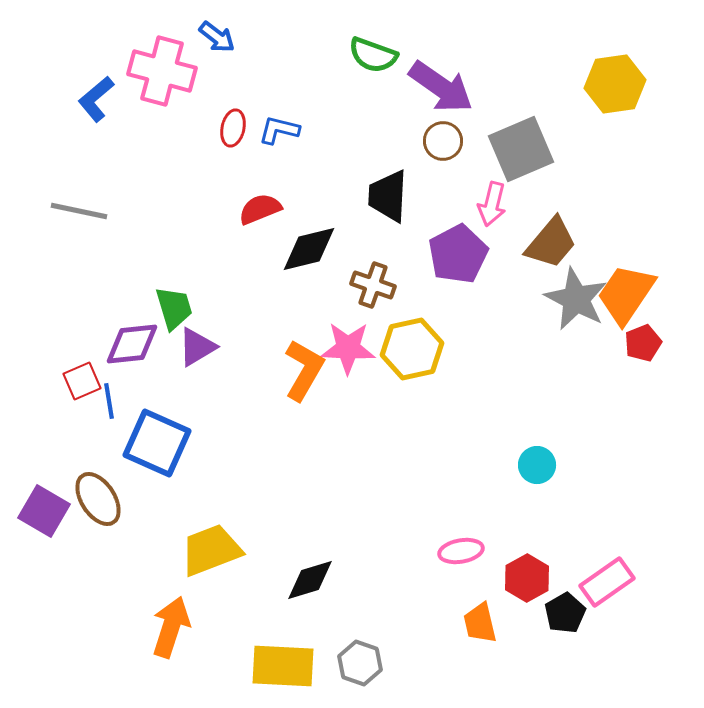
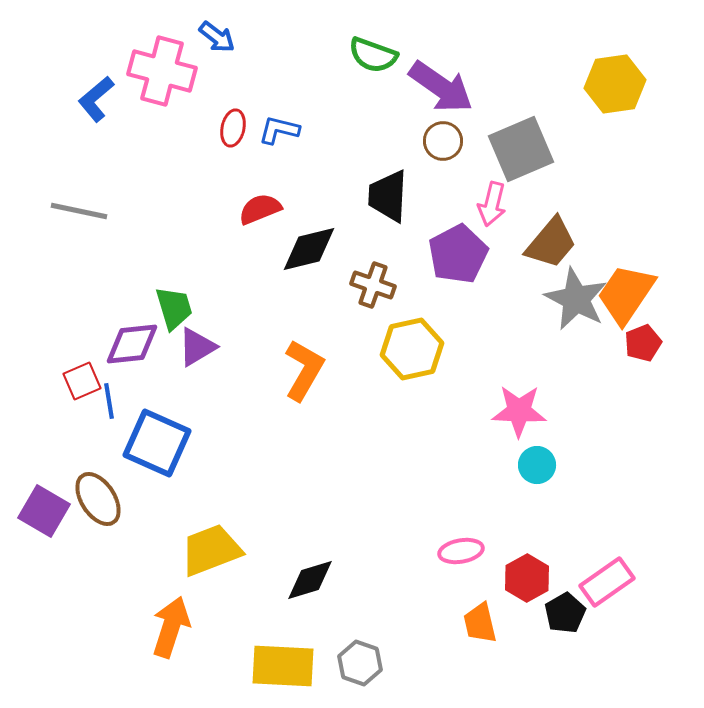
pink star at (348, 348): moved 171 px right, 63 px down
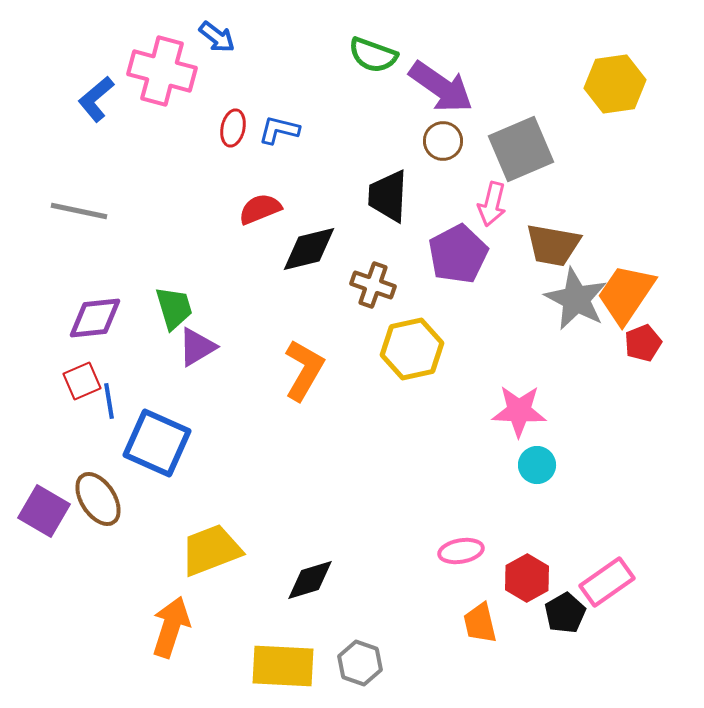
brown trapezoid at (551, 243): moved 2 px right, 2 px down; rotated 60 degrees clockwise
purple diamond at (132, 344): moved 37 px left, 26 px up
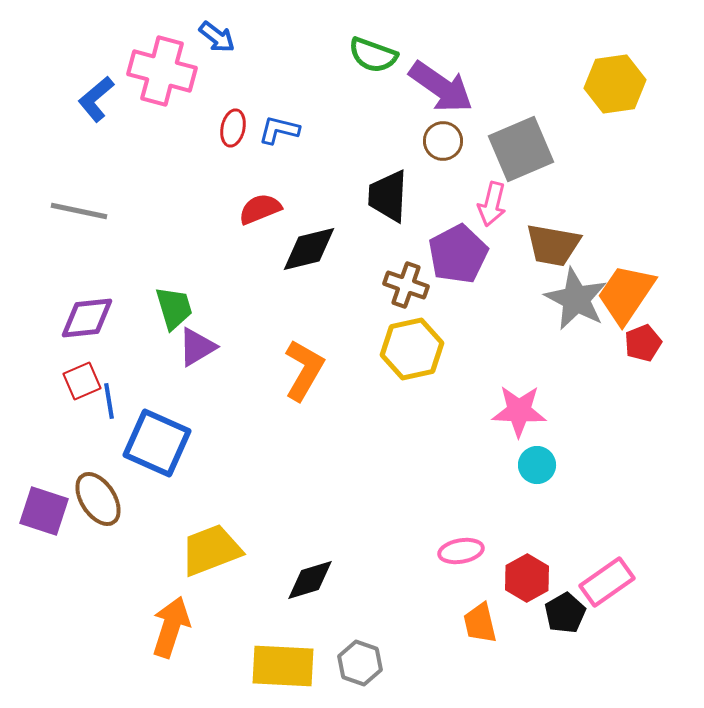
brown cross at (373, 285): moved 33 px right
purple diamond at (95, 318): moved 8 px left
purple square at (44, 511): rotated 12 degrees counterclockwise
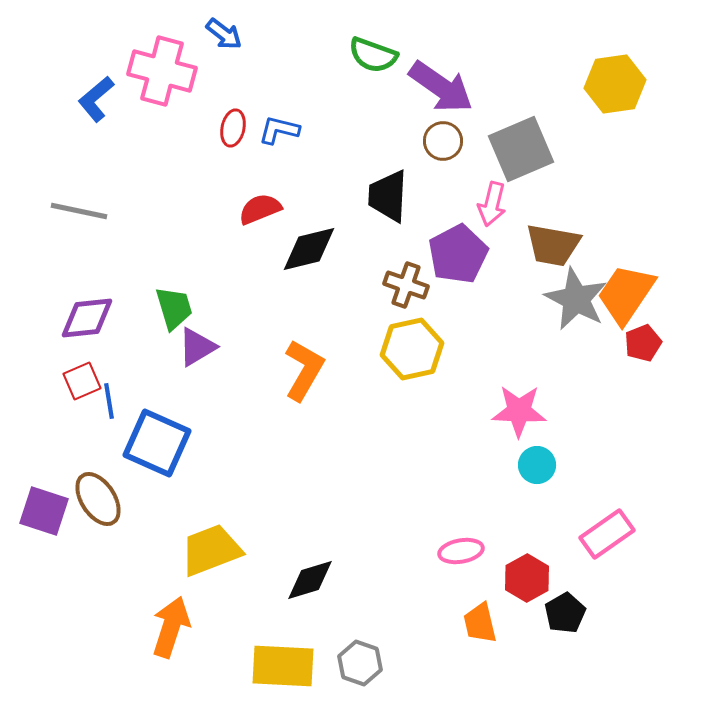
blue arrow at (217, 37): moved 7 px right, 3 px up
pink rectangle at (607, 582): moved 48 px up
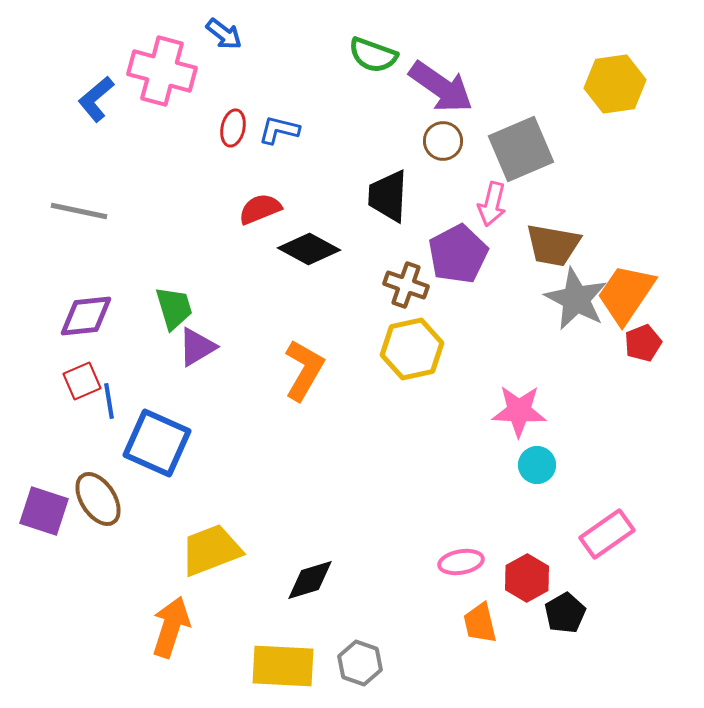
black diamond at (309, 249): rotated 42 degrees clockwise
purple diamond at (87, 318): moved 1 px left, 2 px up
pink ellipse at (461, 551): moved 11 px down
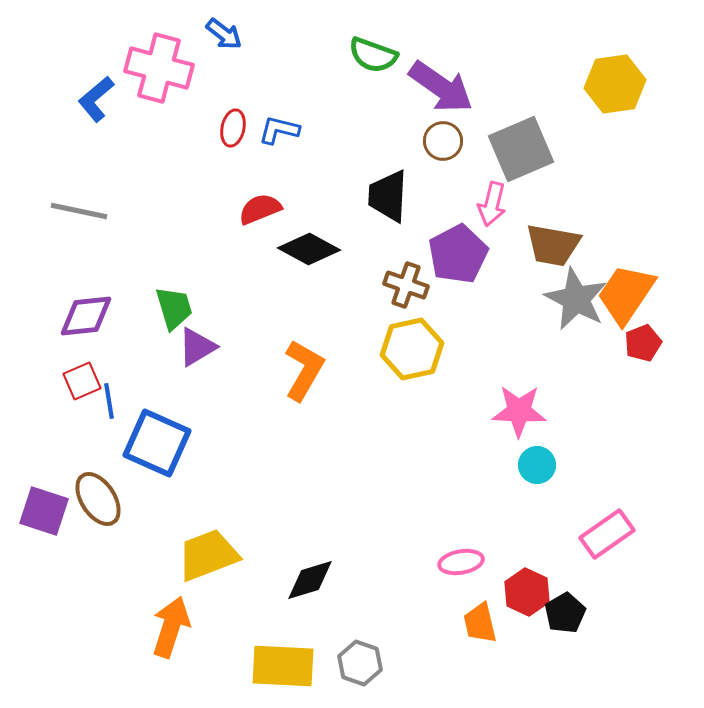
pink cross at (162, 71): moved 3 px left, 3 px up
yellow trapezoid at (211, 550): moved 3 px left, 5 px down
red hexagon at (527, 578): moved 14 px down; rotated 6 degrees counterclockwise
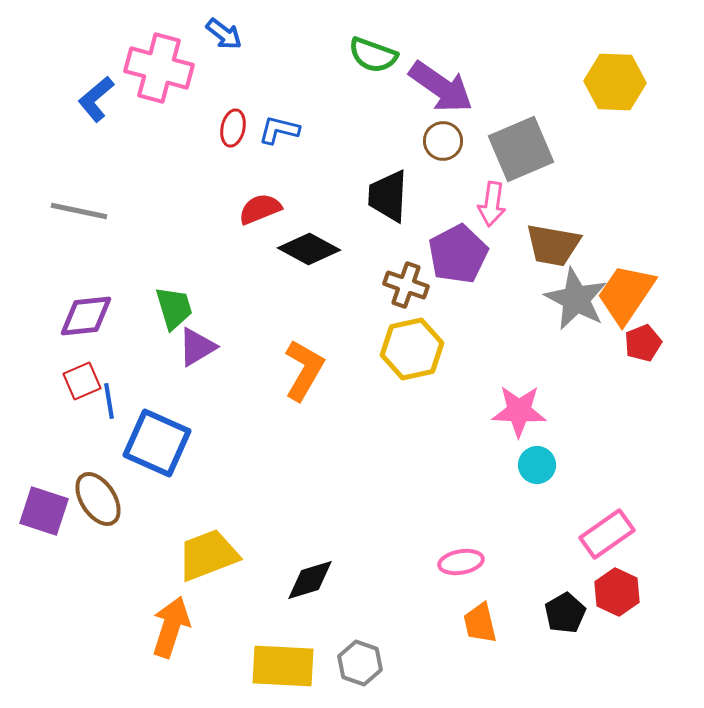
yellow hexagon at (615, 84): moved 2 px up; rotated 10 degrees clockwise
pink arrow at (492, 204): rotated 6 degrees counterclockwise
red hexagon at (527, 592): moved 90 px right
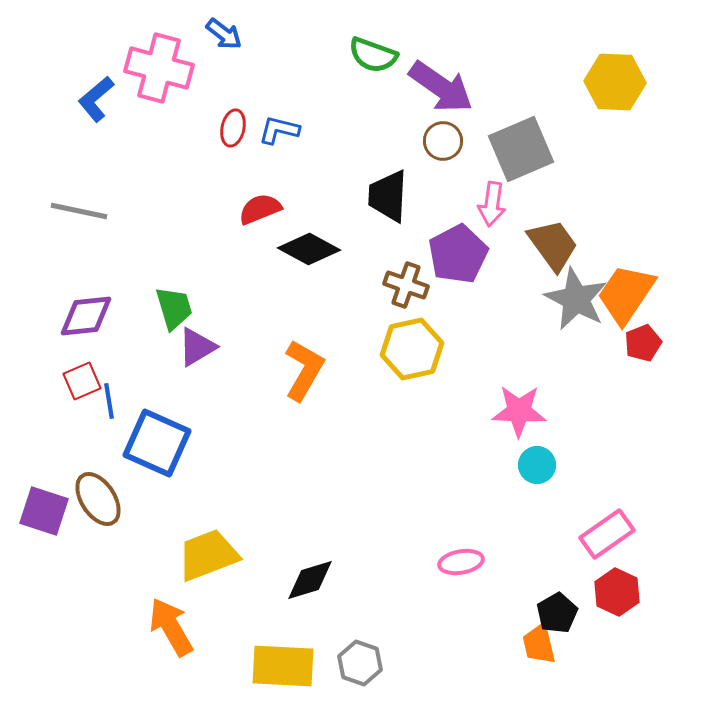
brown trapezoid at (553, 245): rotated 136 degrees counterclockwise
black pentagon at (565, 613): moved 8 px left
orange trapezoid at (480, 623): moved 59 px right, 21 px down
orange arrow at (171, 627): rotated 48 degrees counterclockwise
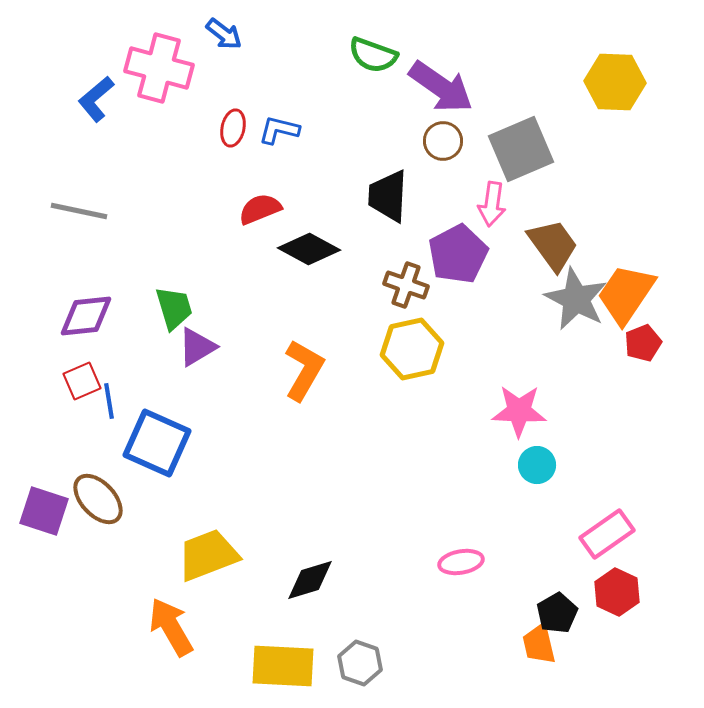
brown ellipse at (98, 499): rotated 10 degrees counterclockwise
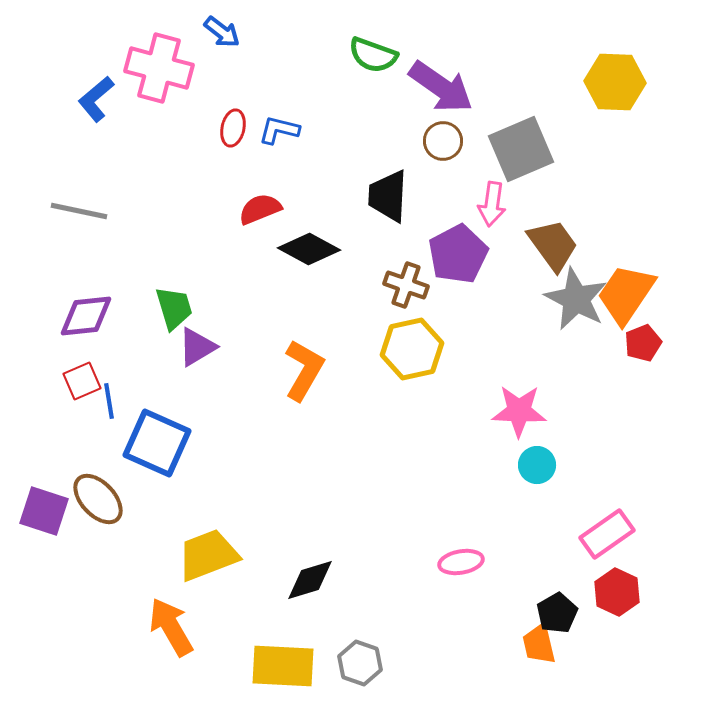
blue arrow at (224, 34): moved 2 px left, 2 px up
